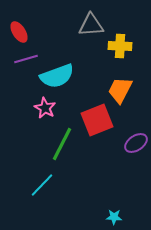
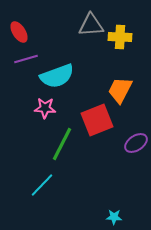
yellow cross: moved 9 px up
pink star: rotated 25 degrees counterclockwise
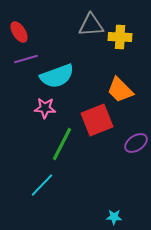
orange trapezoid: rotated 72 degrees counterclockwise
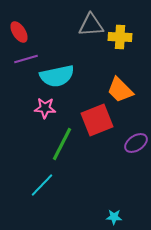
cyan semicircle: rotated 8 degrees clockwise
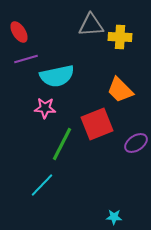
red square: moved 4 px down
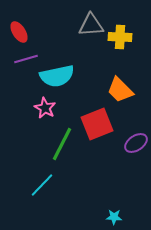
pink star: rotated 25 degrees clockwise
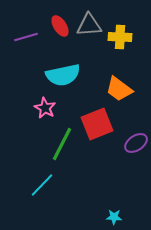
gray triangle: moved 2 px left
red ellipse: moved 41 px right, 6 px up
purple line: moved 22 px up
cyan semicircle: moved 6 px right, 1 px up
orange trapezoid: moved 1 px left, 1 px up; rotated 8 degrees counterclockwise
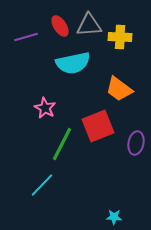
cyan semicircle: moved 10 px right, 12 px up
red square: moved 1 px right, 2 px down
purple ellipse: rotated 45 degrees counterclockwise
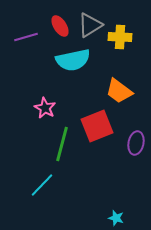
gray triangle: moved 1 px right; rotated 28 degrees counterclockwise
cyan semicircle: moved 3 px up
orange trapezoid: moved 2 px down
red square: moved 1 px left
green line: rotated 12 degrees counterclockwise
cyan star: moved 2 px right, 1 px down; rotated 14 degrees clockwise
